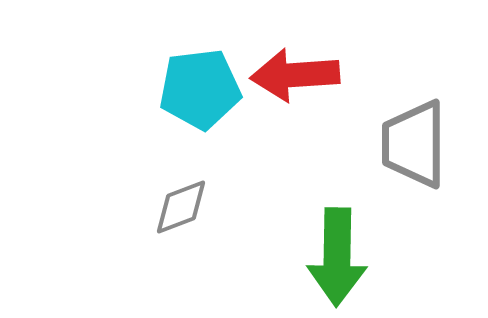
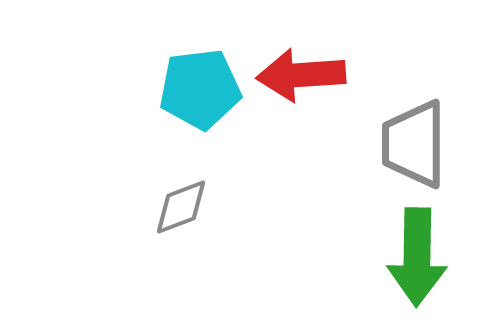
red arrow: moved 6 px right
green arrow: moved 80 px right
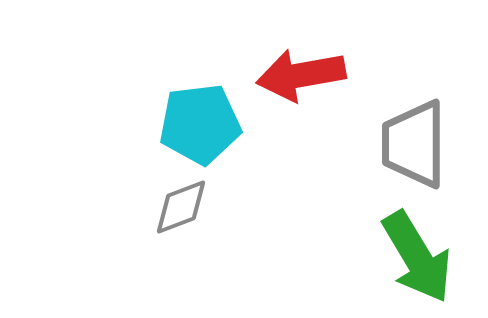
red arrow: rotated 6 degrees counterclockwise
cyan pentagon: moved 35 px down
green arrow: rotated 32 degrees counterclockwise
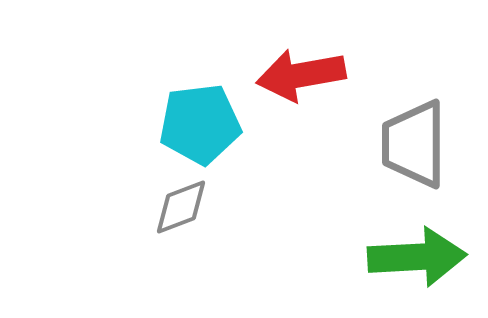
green arrow: rotated 62 degrees counterclockwise
